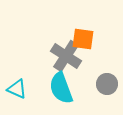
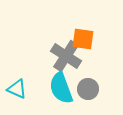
gray circle: moved 19 px left, 5 px down
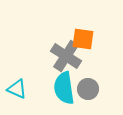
cyan semicircle: moved 3 px right; rotated 12 degrees clockwise
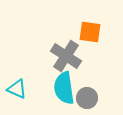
orange square: moved 7 px right, 7 px up
gray circle: moved 1 px left, 9 px down
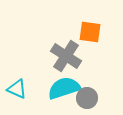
cyan semicircle: rotated 80 degrees clockwise
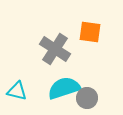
gray cross: moved 11 px left, 7 px up
cyan triangle: moved 2 px down; rotated 10 degrees counterclockwise
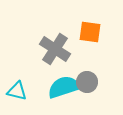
cyan semicircle: moved 1 px up
gray circle: moved 16 px up
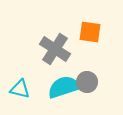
cyan triangle: moved 3 px right, 2 px up
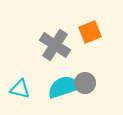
orange square: rotated 30 degrees counterclockwise
gray cross: moved 4 px up
gray circle: moved 2 px left, 1 px down
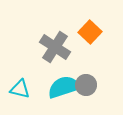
orange square: rotated 25 degrees counterclockwise
gray cross: moved 2 px down
gray circle: moved 1 px right, 2 px down
